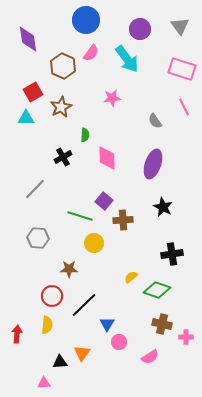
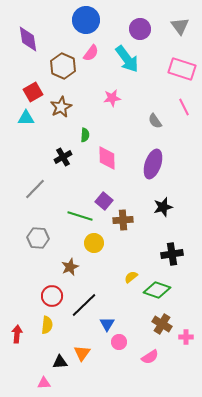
black star at (163, 207): rotated 30 degrees clockwise
brown star at (69, 269): moved 1 px right, 2 px up; rotated 24 degrees counterclockwise
brown cross at (162, 324): rotated 18 degrees clockwise
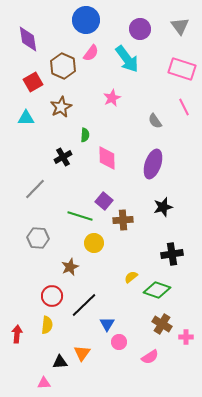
red square at (33, 92): moved 10 px up
pink star at (112, 98): rotated 18 degrees counterclockwise
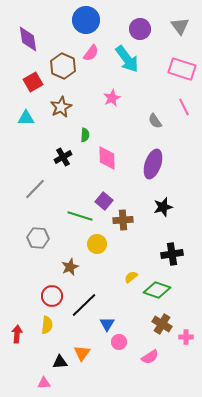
yellow circle at (94, 243): moved 3 px right, 1 px down
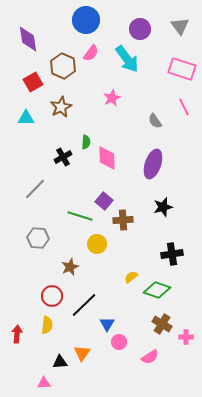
green semicircle at (85, 135): moved 1 px right, 7 px down
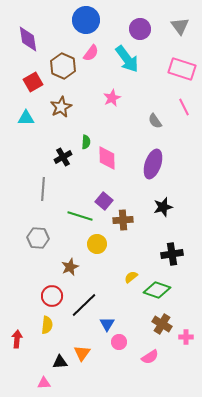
gray line at (35, 189): moved 8 px right; rotated 40 degrees counterclockwise
red arrow at (17, 334): moved 5 px down
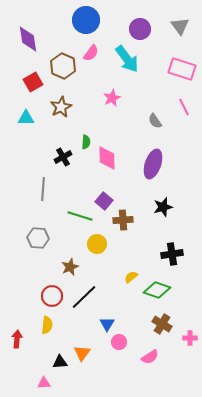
black line at (84, 305): moved 8 px up
pink cross at (186, 337): moved 4 px right, 1 px down
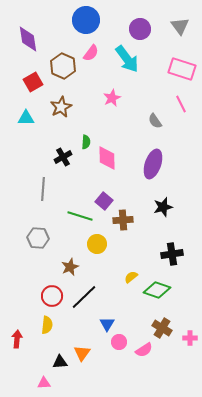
pink line at (184, 107): moved 3 px left, 3 px up
brown cross at (162, 324): moved 4 px down
pink semicircle at (150, 357): moved 6 px left, 7 px up
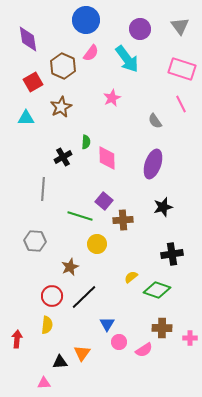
gray hexagon at (38, 238): moved 3 px left, 3 px down
brown cross at (162, 328): rotated 30 degrees counterclockwise
